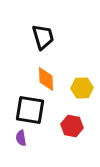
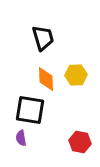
black trapezoid: moved 1 px down
yellow hexagon: moved 6 px left, 13 px up
red hexagon: moved 8 px right, 16 px down
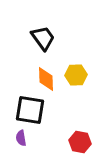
black trapezoid: rotated 20 degrees counterclockwise
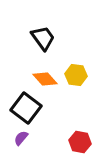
yellow hexagon: rotated 10 degrees clockwise
orange diamond: moved 1 px left; rotated 40 degrees counterclockwise
black square: moved 4 px left, 2 px up; rotated 28 degrees clockwise
purple semicircle: rotated 49 degrees clockwise
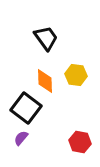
black trapezoid: moved 3 px right
orange diamond: moved 2 px down; rotated 40 degrees clockwise
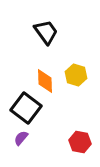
black trapezoid: moved 6 px up
yellow hexagon: rotated 10 degrees clockwise
